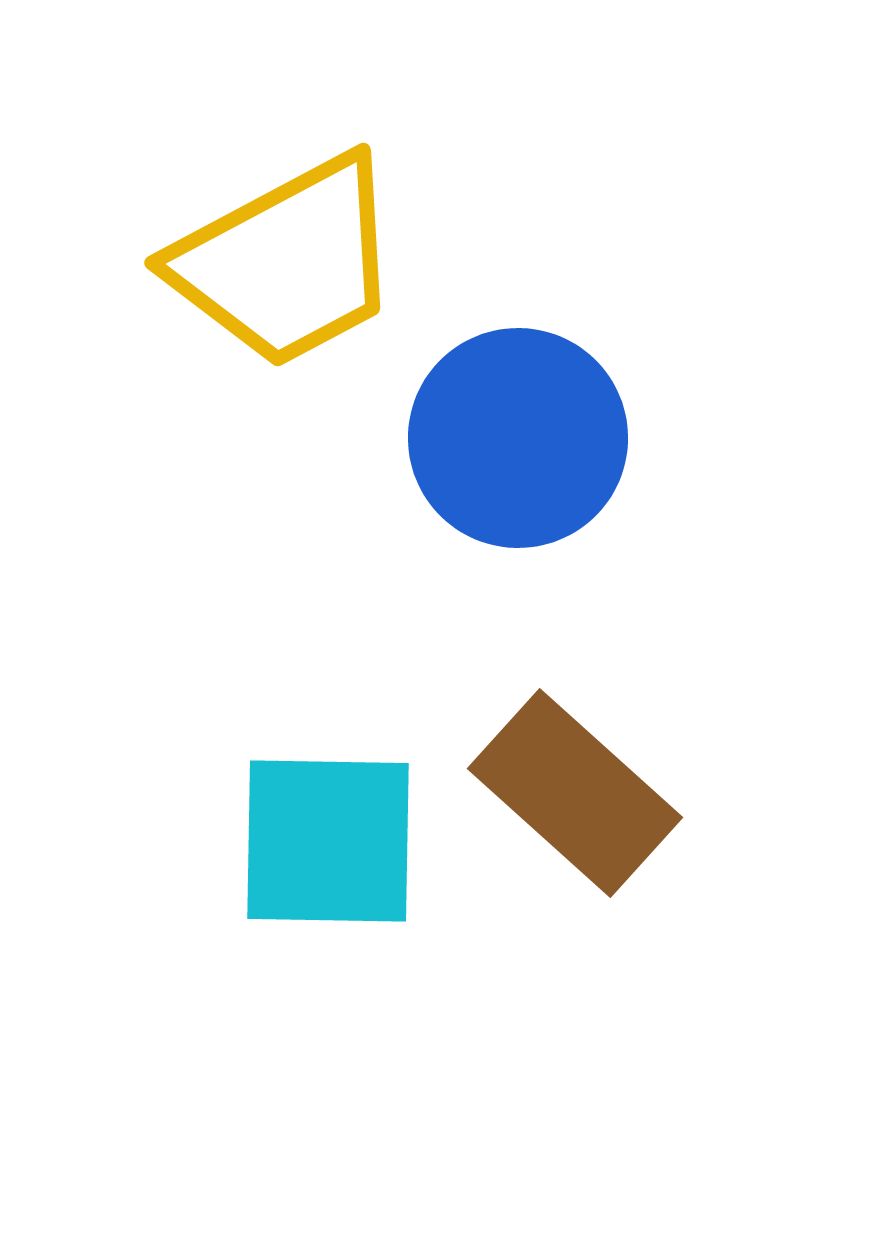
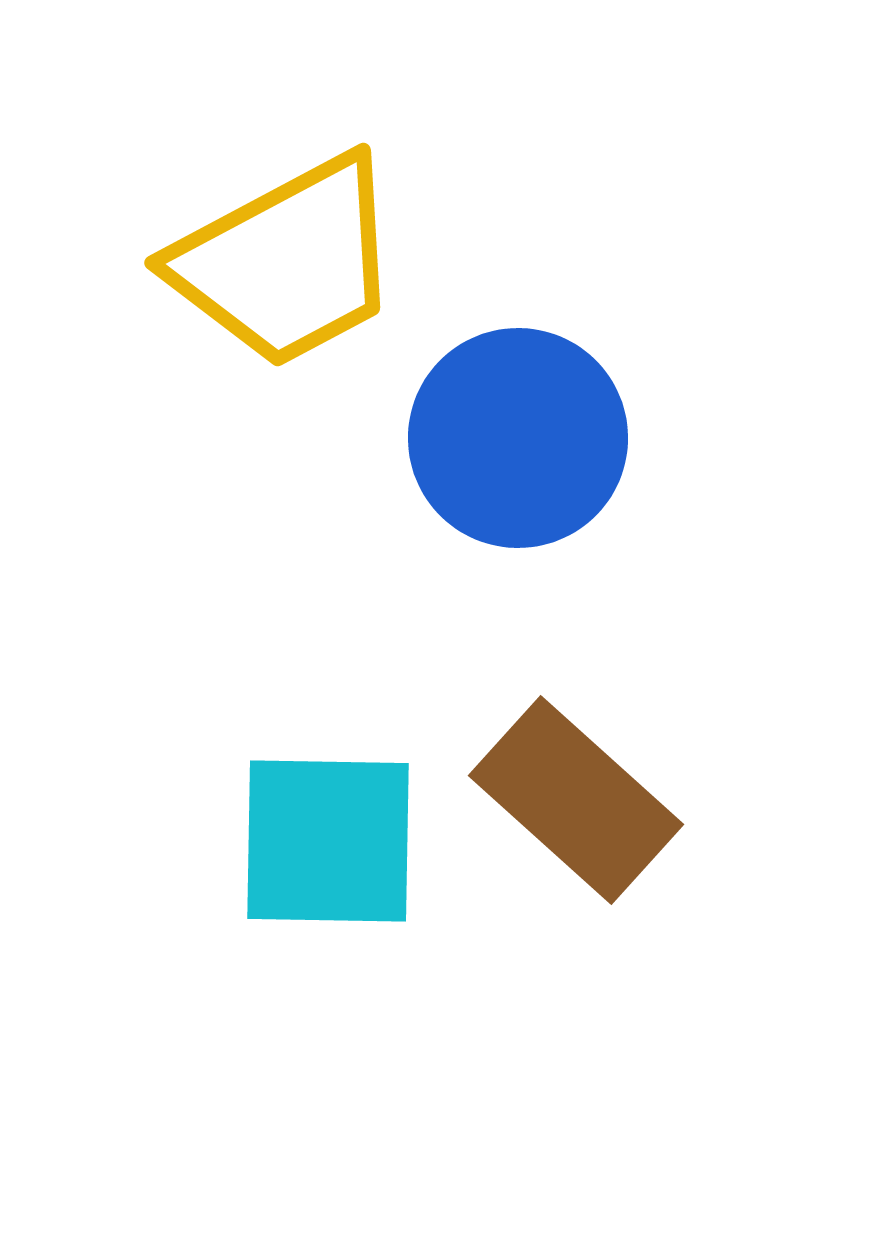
brown rectangle: moved 1 px right, 7 px down
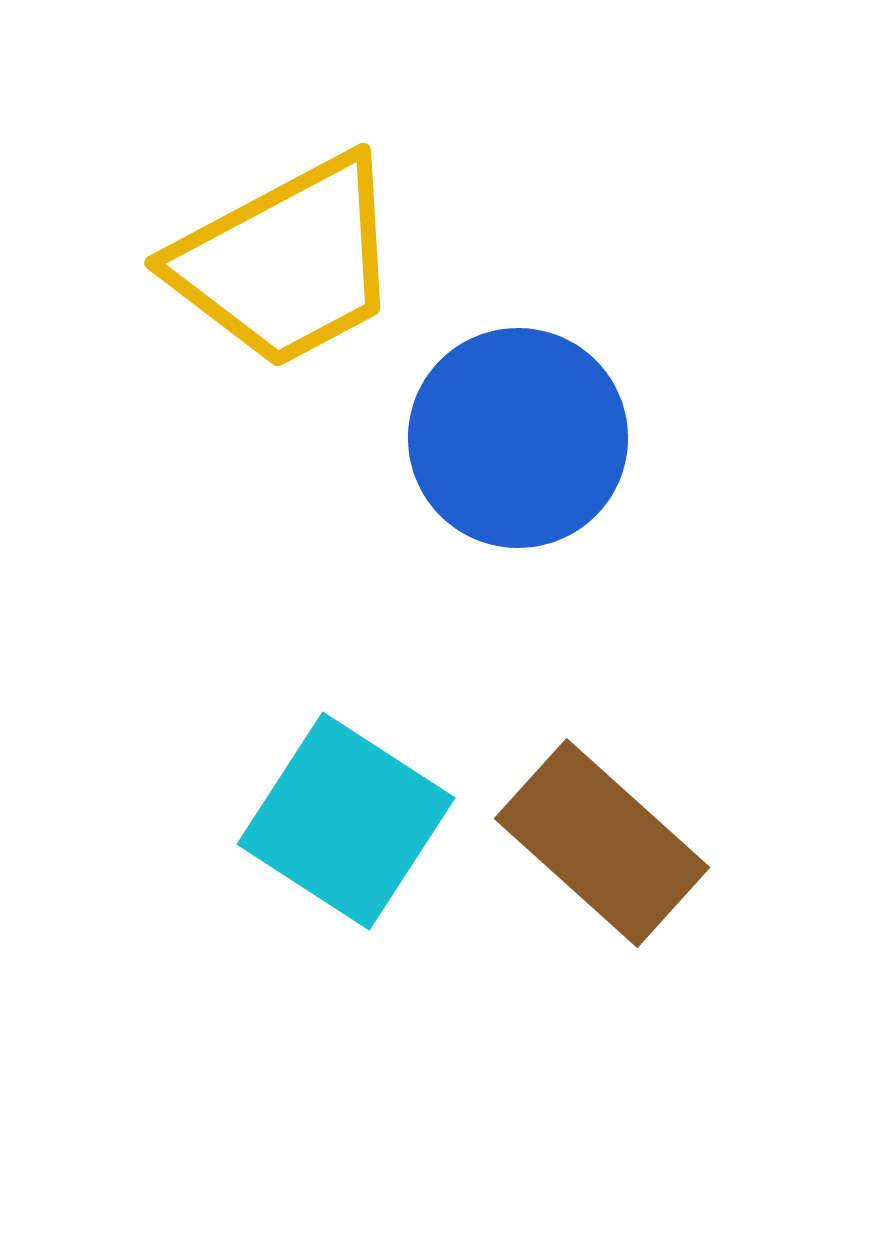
brown rectangle: moved 26 px right, 43 px down
cyan square: moved 18 px right, 20 px up; rotated 32 degrees clockwise
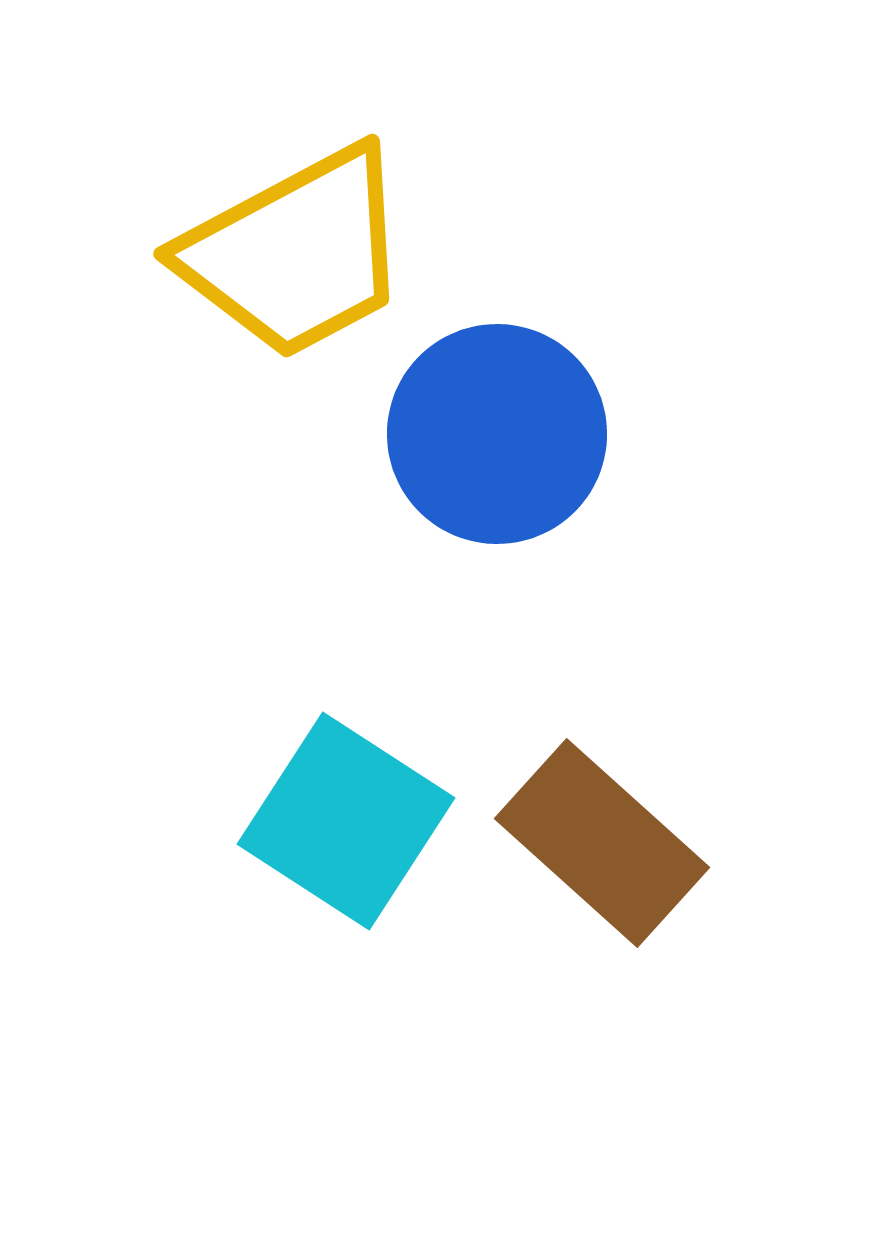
yellow trapezoid: moved 9 px right, 9 px up
blue circle: moved 21 px left, 4 px up
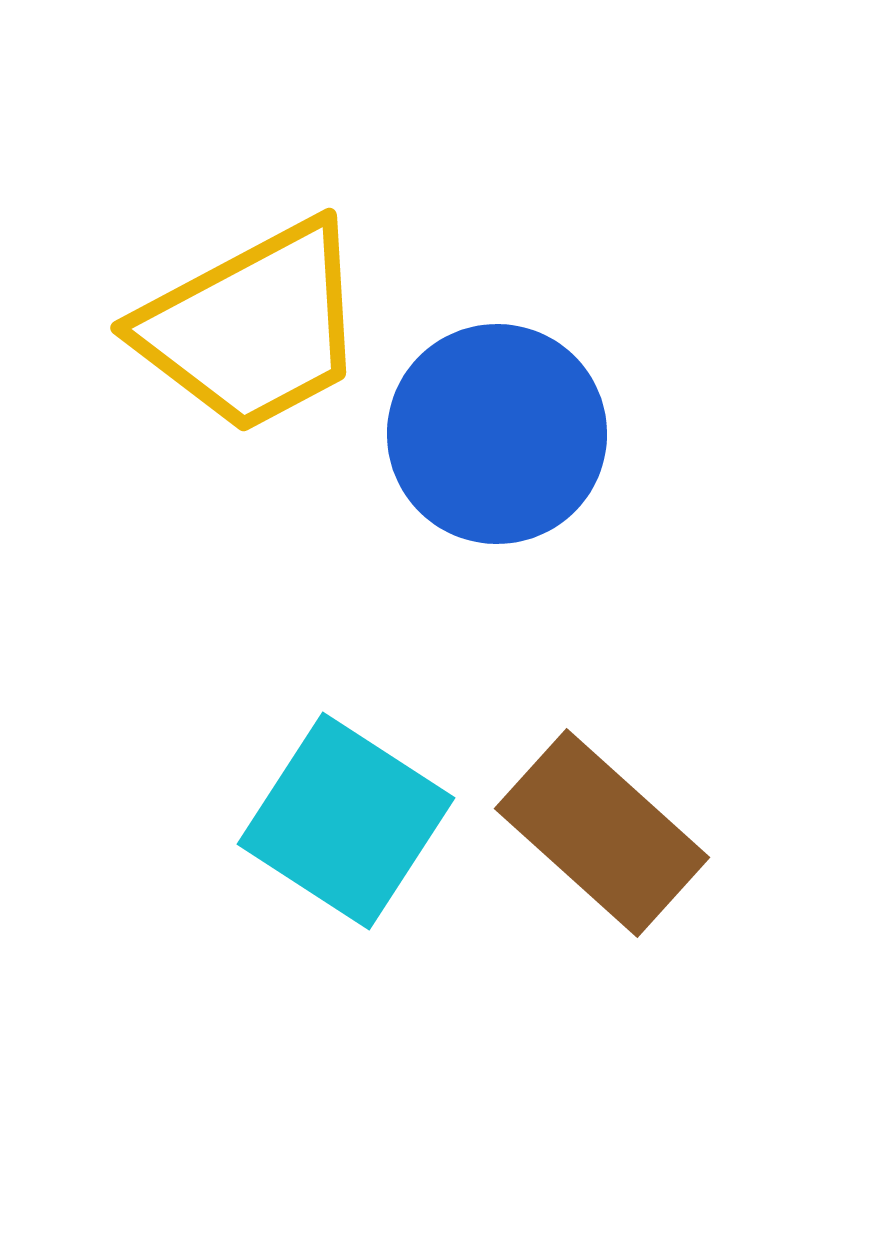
yellow trapezoid: moved 43 px left, 74 px down
brown rectangle: moved 10 px up
